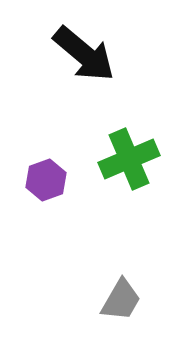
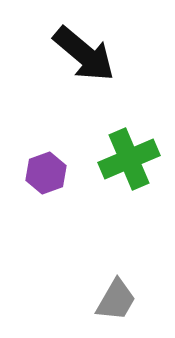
purple hexagon: moved 7 px up
gray trapezoid: moved 5 px left
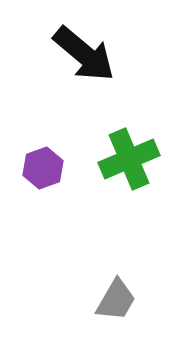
purple hexagon: moved 3 px left, 5 px up
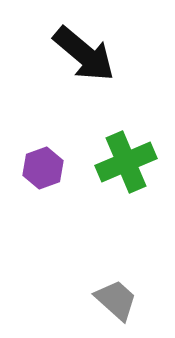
green cross: moved 3 px left, 3 px down
gray trapezoid: rotated 78 degrees counterclockwise
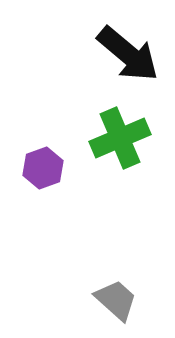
black arrow: moved 44 px right
green cross: moved 6 px left, 24 px up
